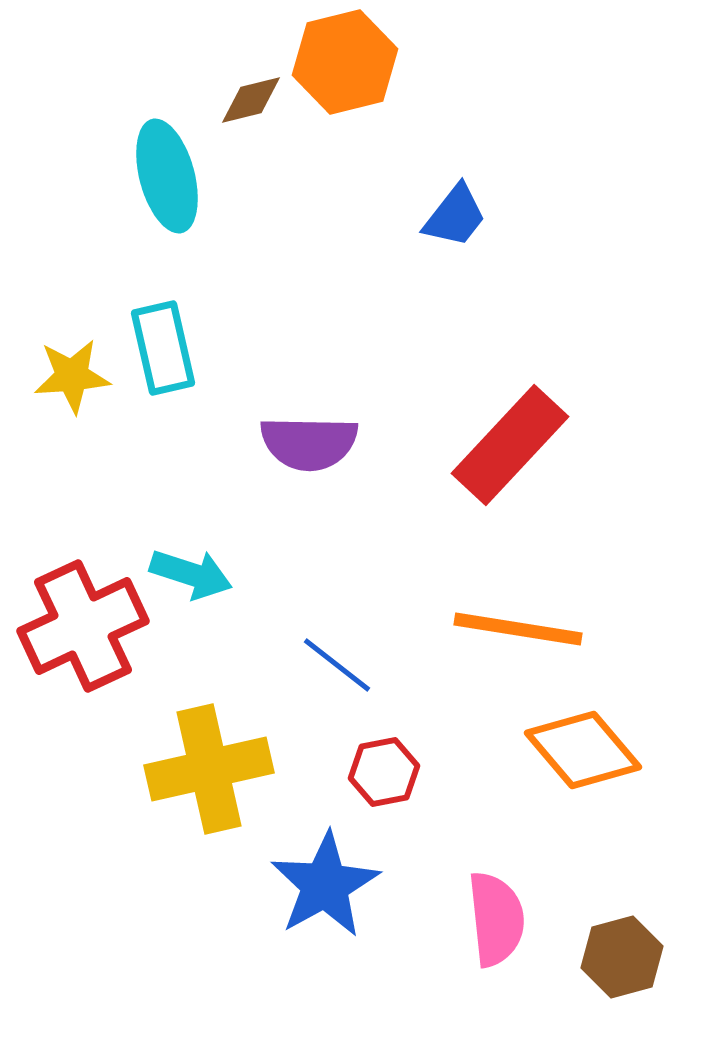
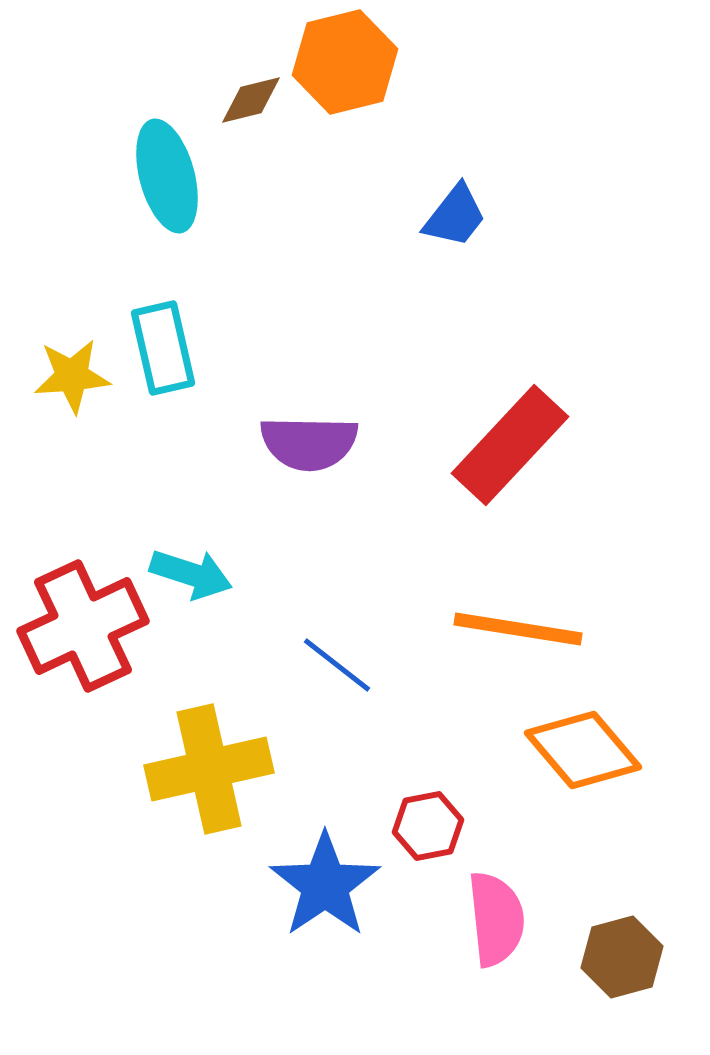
red hexagon: moved 44 px right, 54 px down
blue star: rotated 5 degrees counterclockwise
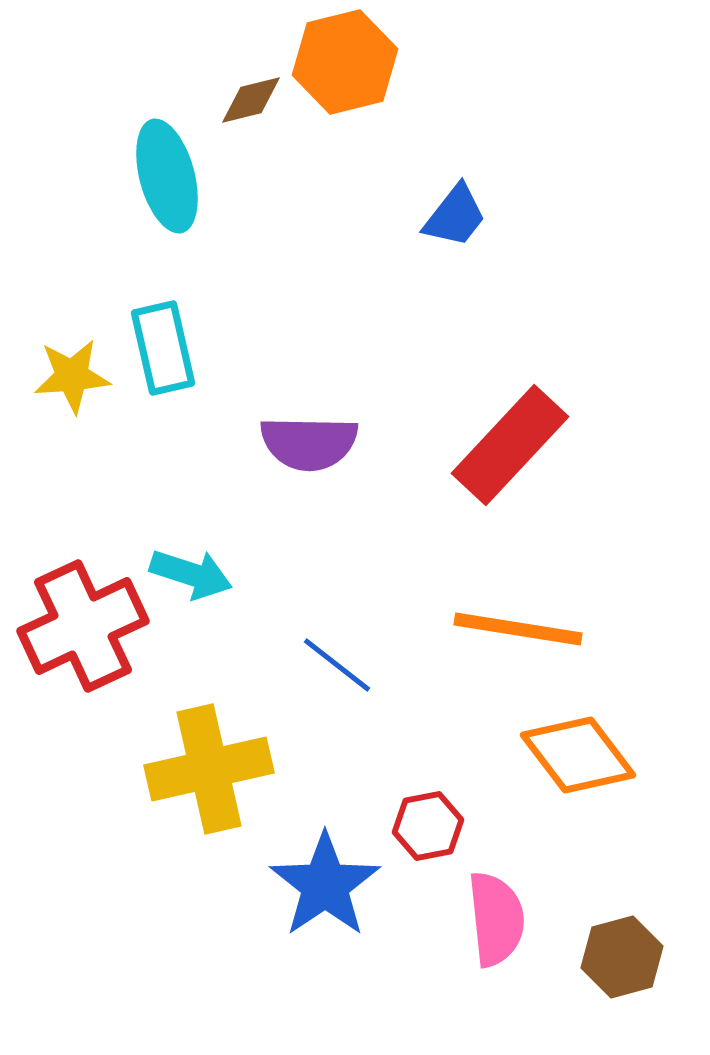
orange diamond: moved 5 px left, 5 px down; rotated 3 degrees clockwise
